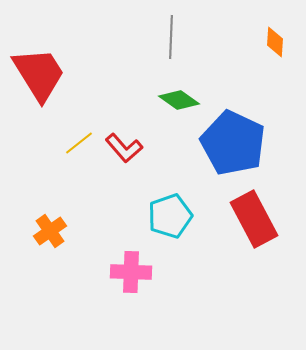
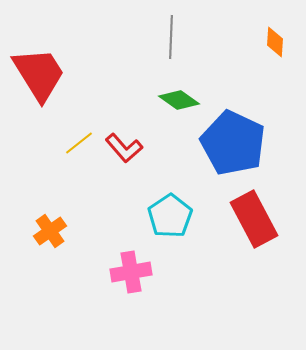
cyan pentagon: rotated 15 degrees counterclockwise
pink cross: rotated 12 degrees counterclockwise
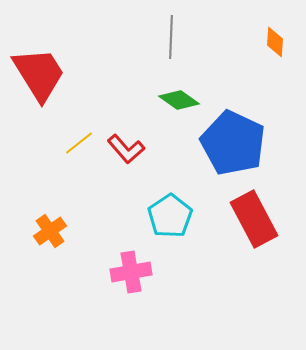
red L-shape: moved 2 px right, 1 px down
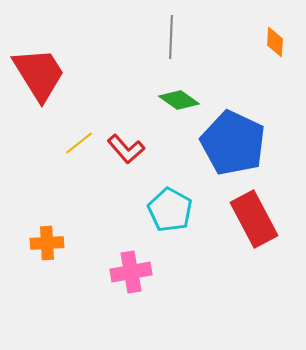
cyan pentagon: moved 6 px up; rotated 9 degrees counterclockwise
orange cross: moved 3 px left, 12 px down; rotated 32 degrees clockwise
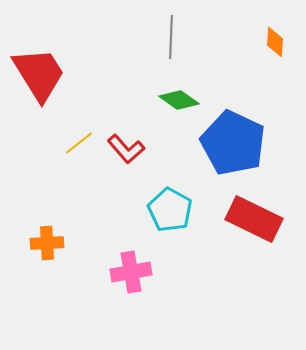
red rectangle: rotated 36 degrees counterclockwise
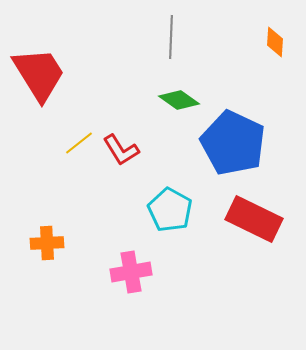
red L-shape: moved 5 px left, 1 px down; rotated 9 degrees clockwise
